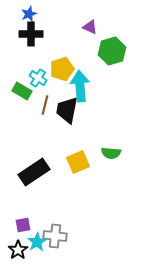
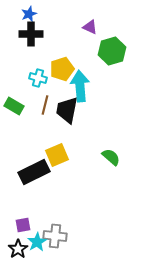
cyan cross: rotated 18 degrees counterclockwise
green rectangle: moved 8 px left, 15 px down
green semicircle: moved 4 px down; rotated 144 degrees counterclockwise
yellow square: moved 21 px left, 7 px up
black rectangle: rotated 8 degrees clockwise
black star: moved 1 px up
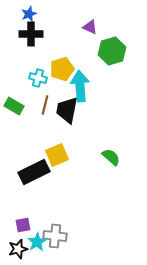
black star: rotated 18 degrees clockwise
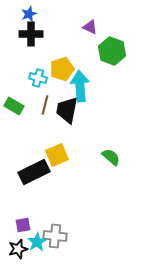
green hexagon: rotated 24 degrees counterclockwise
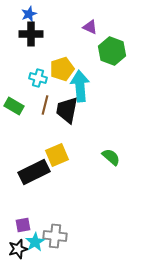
cyan star: moved 2 px left
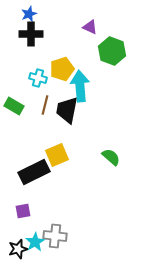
purple square: moved 14 px up
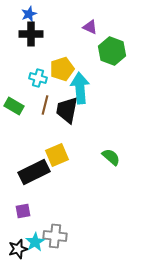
cyan arrow: moved 2 px down
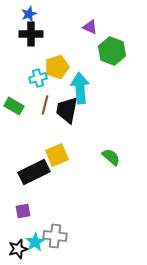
yellow pentagon: moved 5 px left, 2 px up
cyan cross: rotated 30 degrees counterclockwise
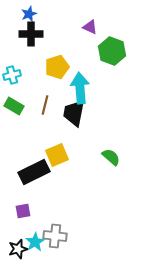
cyan cross: moved 26 px left, 3 px up
black trapezoid: moved 7 px right, 3 px down
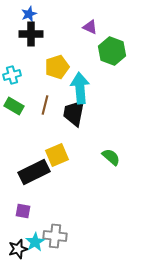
purple square: rotated 21 degrees clockwise
